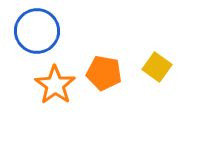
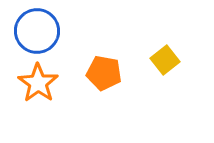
yellow square: moved 8 px right, 7 px up; rotated 16 degrees clockwise
orange star: moved 17 px left, 2 px up
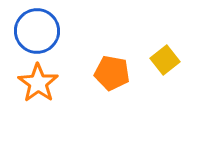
orange pentagon: moved 8 px right
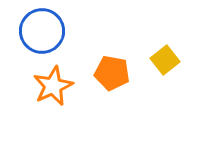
blue circle: moved 5 px right
orange star: moved 15 px right, 3 px down; rotated 12 degrees clockwise
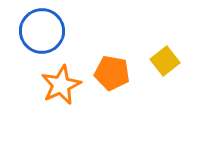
yellow square: moved 1 px down
orange star: moved 8 px right, 1 px up
